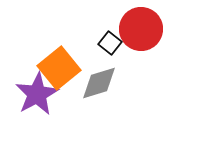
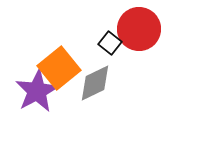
red circle: moved 2 px left
gray diamond: moved 4 px left; rotated 9 degrees counterclockwise
purple star: moved 3 px up
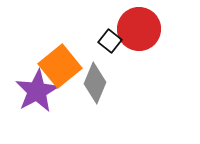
black square: moved 2 px up
orange square: moved 1 px right, 2 px up
gray diamond: rotated 42 degrees counterclockwise
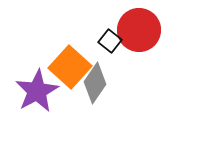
red circle: moved 1 px down
orange square: moved 10 px right, 1 px down; rotated 9 degrees counterclockwise
gray diamond: rotated 12 degrees clockwise
